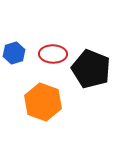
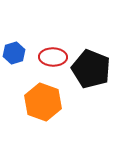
red ellipse: moved 3 px down
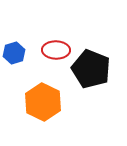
red ellipse: moved 3 px right, 7 px up
orange hexagon: rotated 6 degrees clockwise
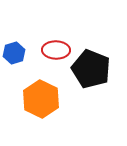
orange hexagon: moved 2 px left, 3 px up
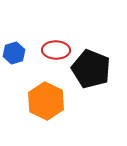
orange hexagon: moved 5 px right, 2 px down
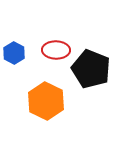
blue hexagon: rotated 15 degrees counterclockwise
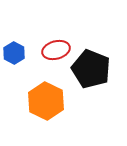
red ellipse: rotated 16 degrees counterclockwise
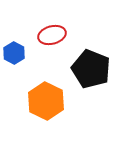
red ellipse: moved 4 px left, 15 px up
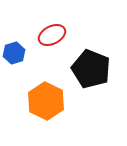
red ellipse: rotated 12 degrees counterclockwise
blue hexagon: rotated 15 degrees clockwise
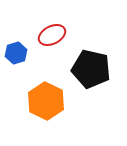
blue hexagon: moved 2 px right
black pentagon: rotated 9 degrees counterclockwise
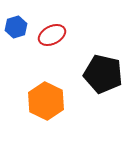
blue hexagon: moved 26 px up
black pentagon: moved 12 px right, 5 px down
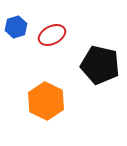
black pentagon: moved 3 px left, 9 px up
